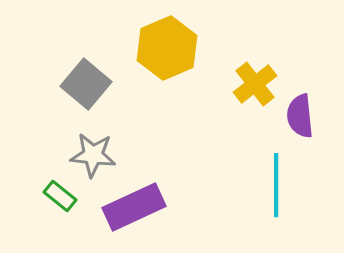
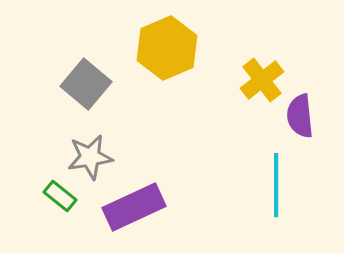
yellow cross: moved 7 px right, 4 px up
gray star: moved 3 px left, 2 px down; rotated 15 degrees counterclockwise
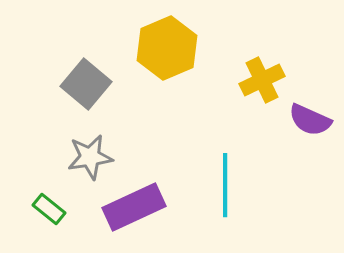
yellow cross: rotated 12 degrees clockwise
purple semicircle: moved 10 px right, 4 px down; rotated 60 degrees counterclockwise
cyan line: moved 51 px left
green rectangle: moved 11 px left, 13 px down
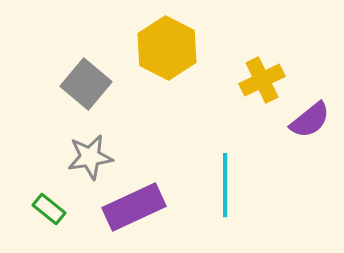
yellow hexagon: rotated 10 degrees counterclockwise
purple semicircle: rotated 63 degrees counterclockwise
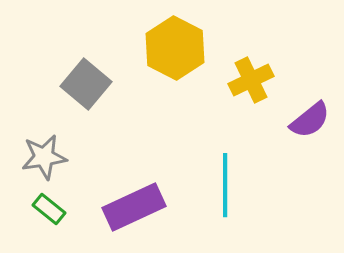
yellow hexagon: moved 8 px right
yellow cross: moved 11 px left
gray star: moved 46 px left
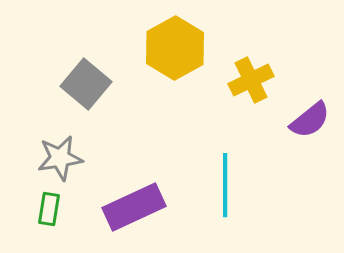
yellow hexagon: rotated 4 degrees clockwise
gray star: moved 16 px right, 1 px down
green rectangle: rotated 60 degrees clockwise
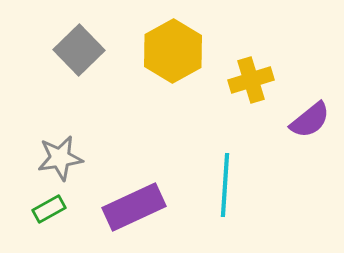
yellow hexagon: moved 2 px left, 3 px down
yellow cross: rotated 9 degrees clockwise
gray square: moved 7 px left, 34 px up; rotated 6 degrees clockwise
cyan line: rotated 4 degrees clockwise
green rectangle: rotated 52 degrees clockwise
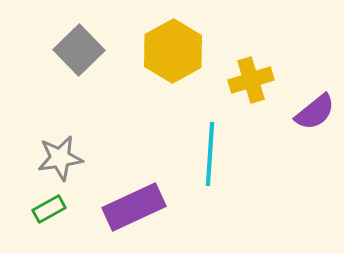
purple semicircle: moved 5 px right, 8 px up
cyan line: moved 15 px left, 31 px up
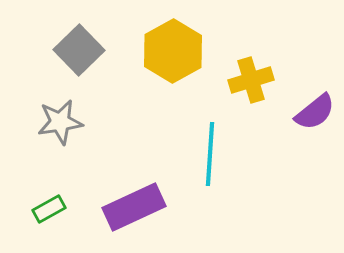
gray star: moved 36 px up
